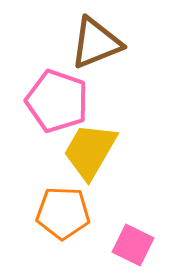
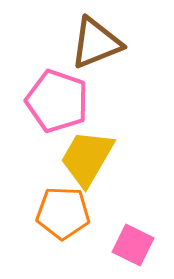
yellow trapezoid: moved 3 px left, 7 px down
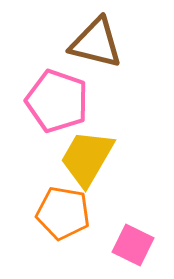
brown triangle: rotated 36 degrees clockwise
orange pentagon: rotated 8 degrees clockwise
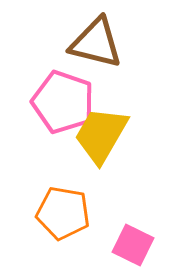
pink pentagon: moved 6 px right, 1 px down
yellow trapezoid: moved 14 px right, 23 px up
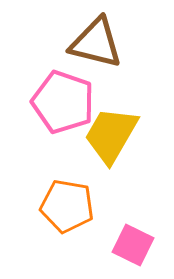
yellow trapezoid: moved 10 px right
orange pentagon: moved 4 px right, 7 px up
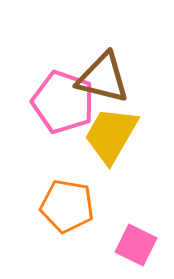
brown triangle: moved 7 px right, 35 px down
pink square: moved 3 px right
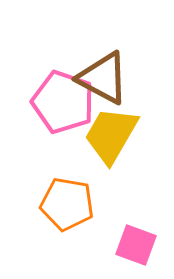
brown triangle: rotated 14 degrees clockwise
orange pentagon: moved 2 px up
pink square: rotated 6 degrees counterclockwise
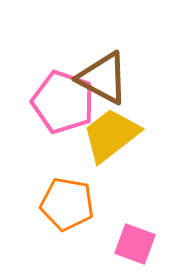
yellow trapezoid: rotated 22 degrees clockwise
pink square: moved 1 px left, 1 px up
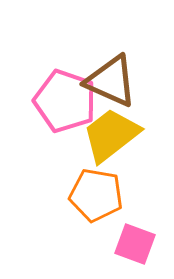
brown triangle: moved 8 px right, 3 px down; rotated 4 degrees counterclockwise
pink pentagon: moved 2 px right, 1 px up
orange pentagon: moved 29 px right, 9 px up
